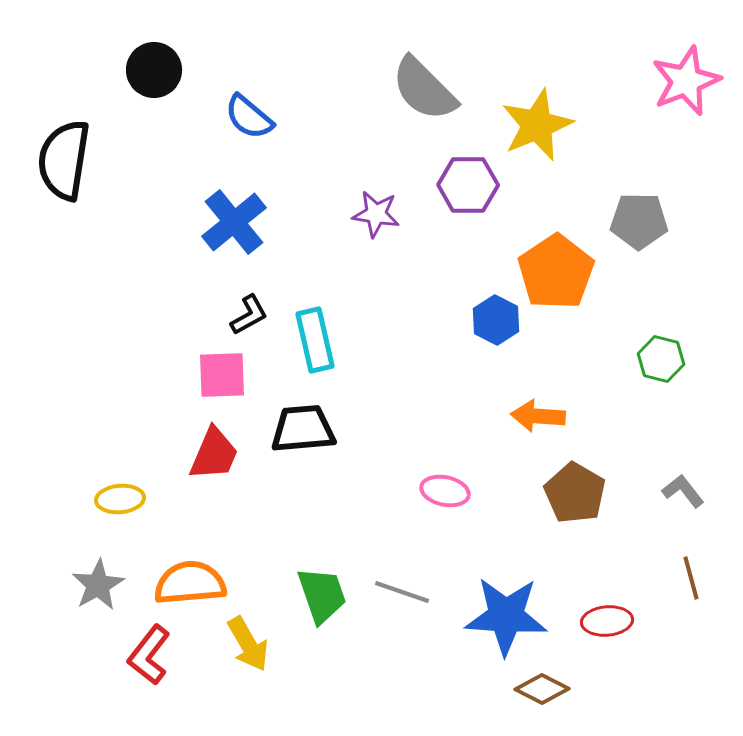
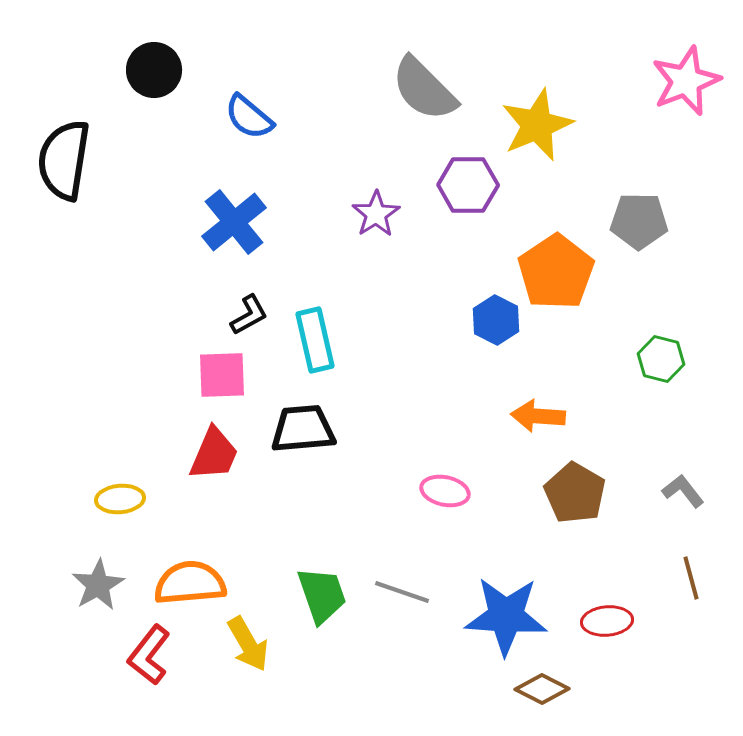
purple star: rotated 30 degrees clockwise
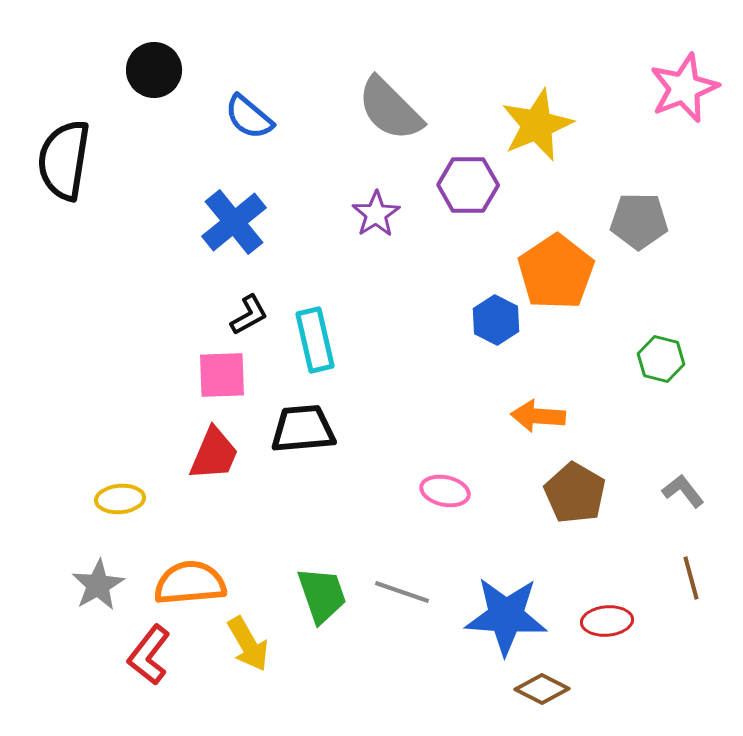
pink star: moved 2 px left, 7 px down
gray semicircle: moved 34 px left, 20 px down
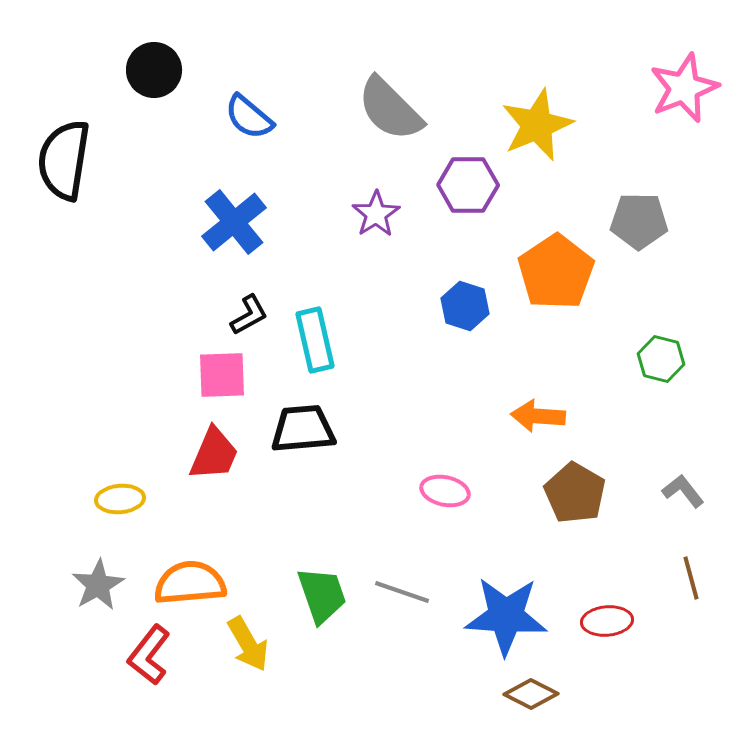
blue hexagon: moved 31 px left, 14 px up; rotated 9 degrees counterclockwise
brown diamond: moved 11 px left, 5 px down
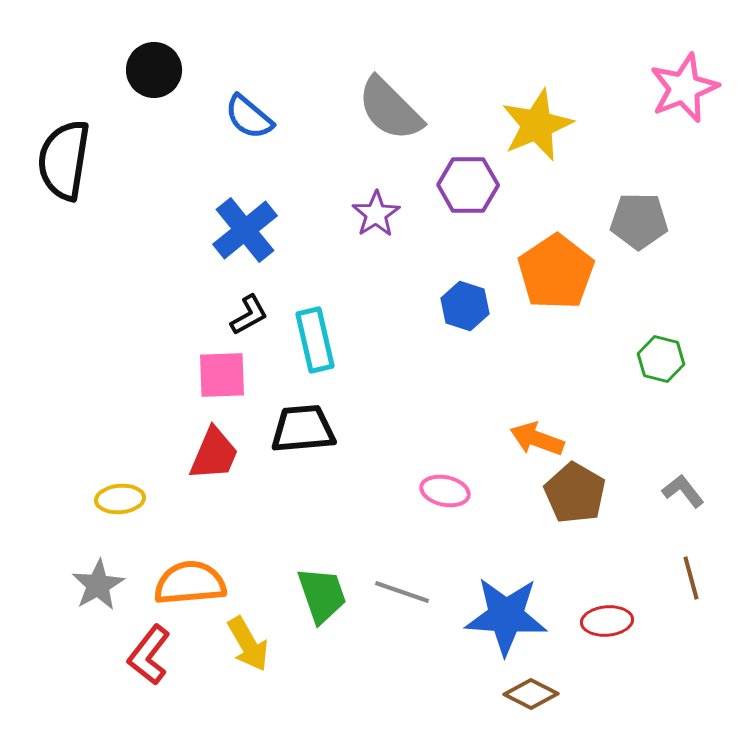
blue cross: moved 11 px right, 8 px down
orange arrow: moved 1 px left, 23 px down; rotated 16 degrees clockwise
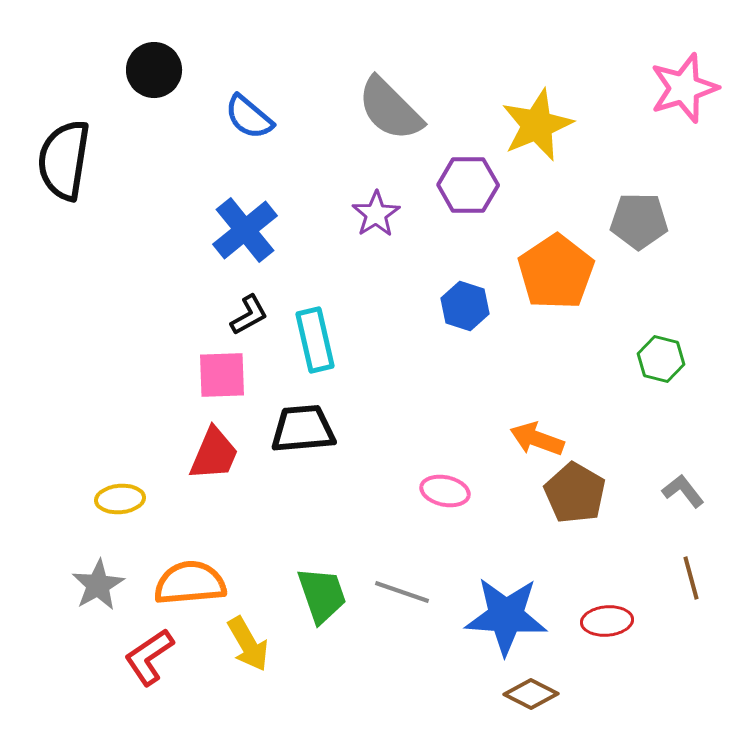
pink star: rotated 4 degrees clockwise
red L-shape: moved 2 px down; rotated 18 degrees clockwise
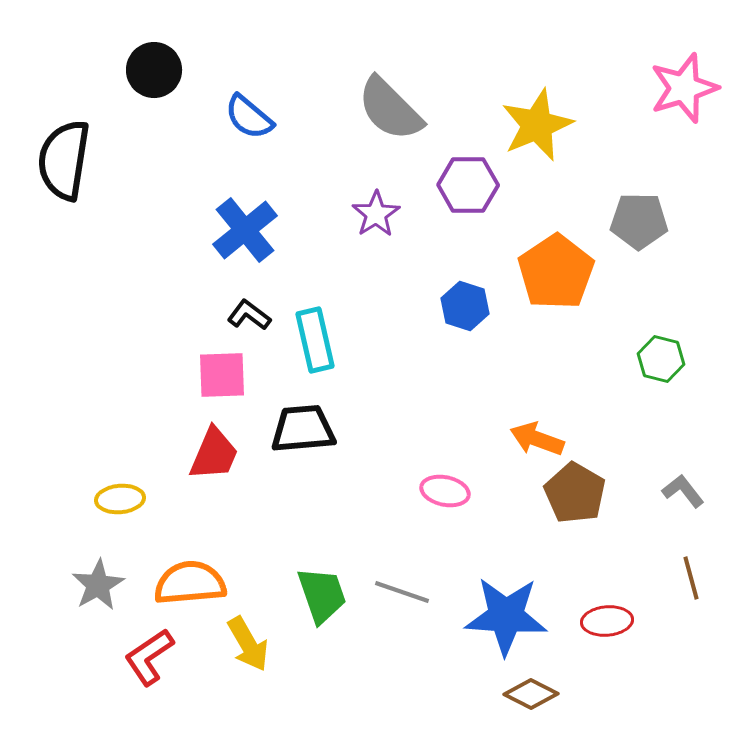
black L-shape: rotated 114 degrees counterclockwise
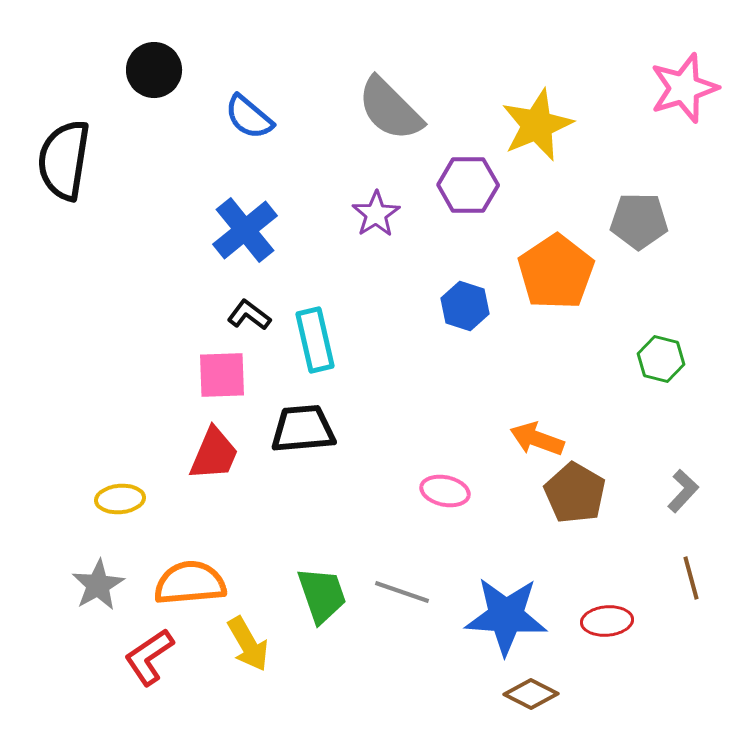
gray L-shape: rotated 81 degrees clockwise
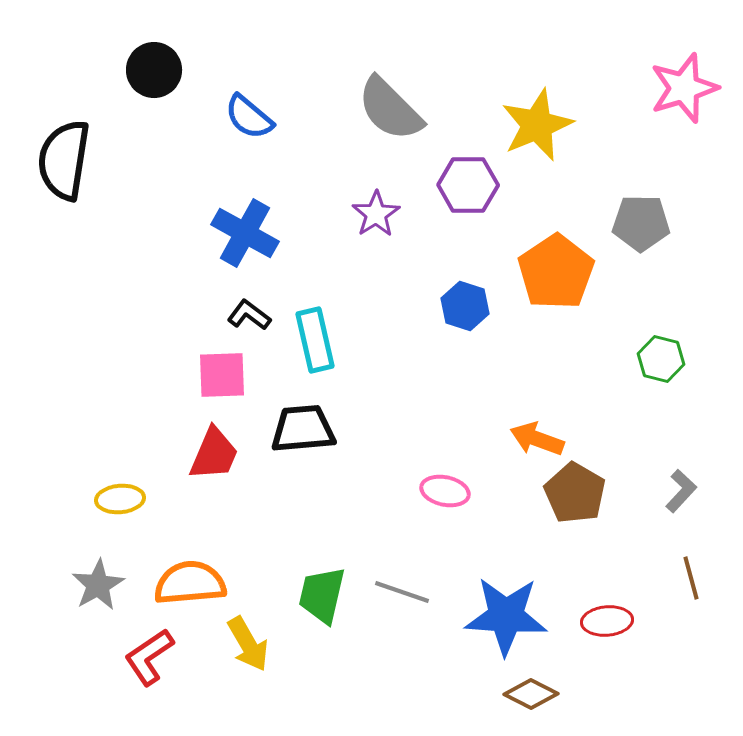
gray pentagon: moved 2 px right, 2 px down
blue cross: moved 3 px down; rotated 22 degrees counterclockwise
gray L-shape: moved 2 px left
green trapezoid: rotated 148 degrees counterclockwise
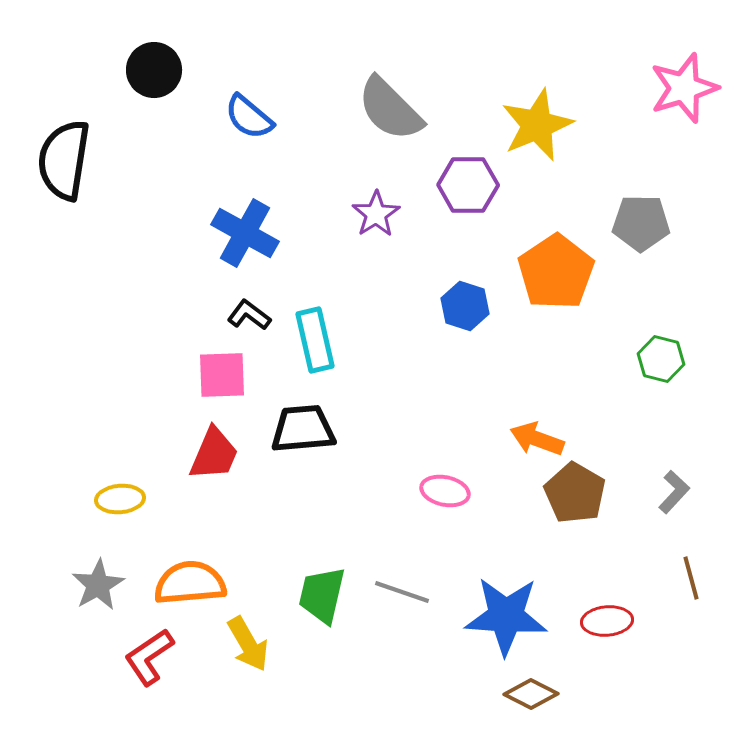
gray L-shape: moved 7 px left, 1 px down
